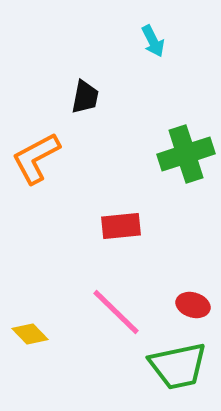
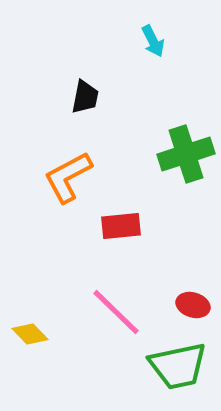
orange L-shape: moved 32 px right, 19 px down
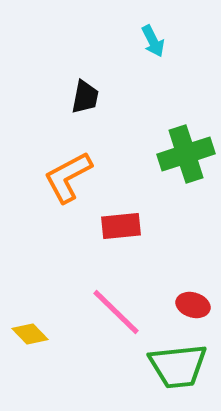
green trapezoid: rotated 6 degrees clockwise
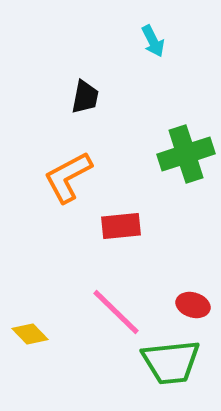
green trapezoid: moved 7 px left, 4 px up
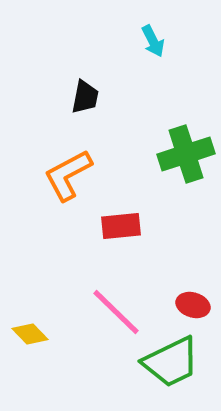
orange L-shape: moved 2 px up
green trapezoid: rotated 20 degrees counterclockwise
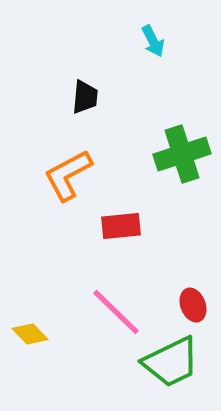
black trapezoid: rotated 6 degrees counterclockwise
green cross: moved 4 px left
red ellipse: rotated 52 degrees clockwise
